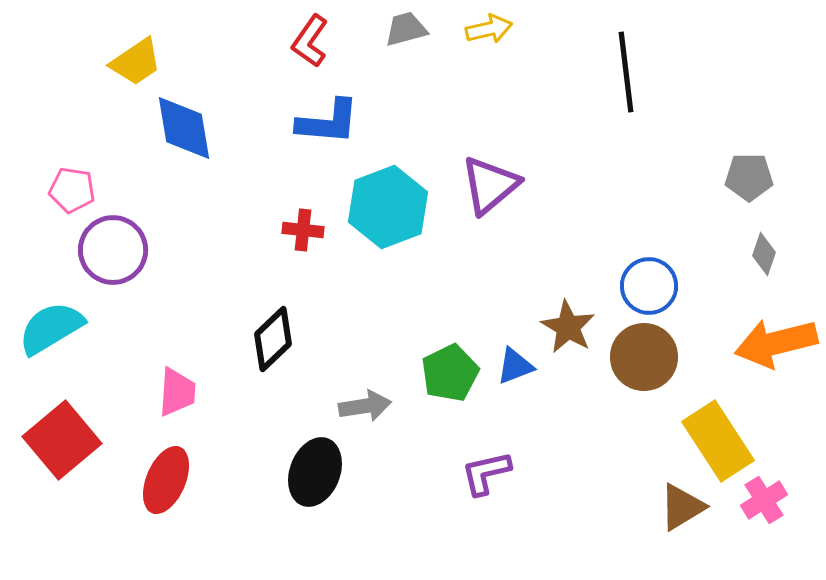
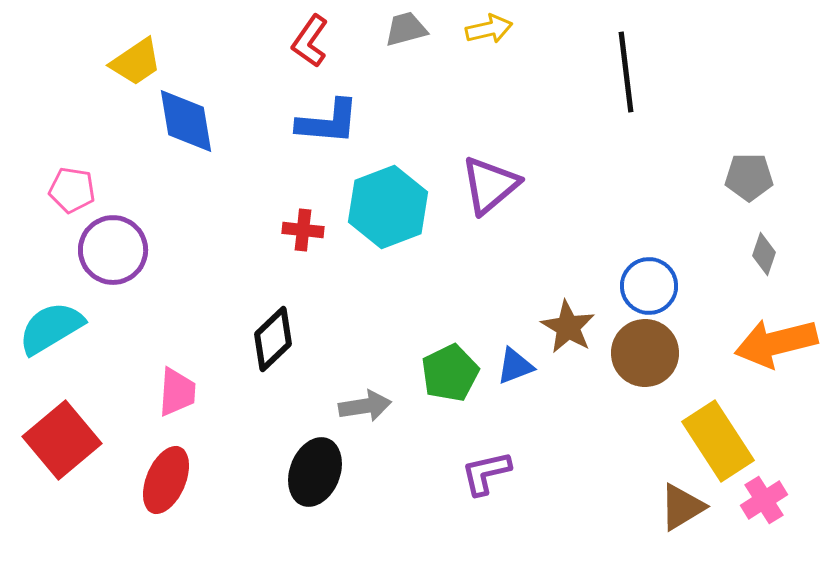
blue diamond: moved 2 px right, 7 px up
brown circle: moved 1 px right, 4 px up
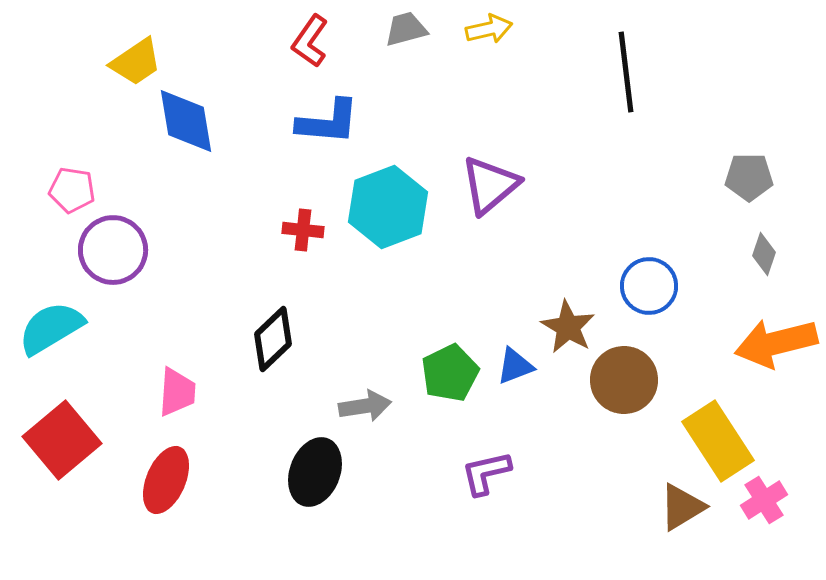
brown circle: moved 21 px left, 27 px down
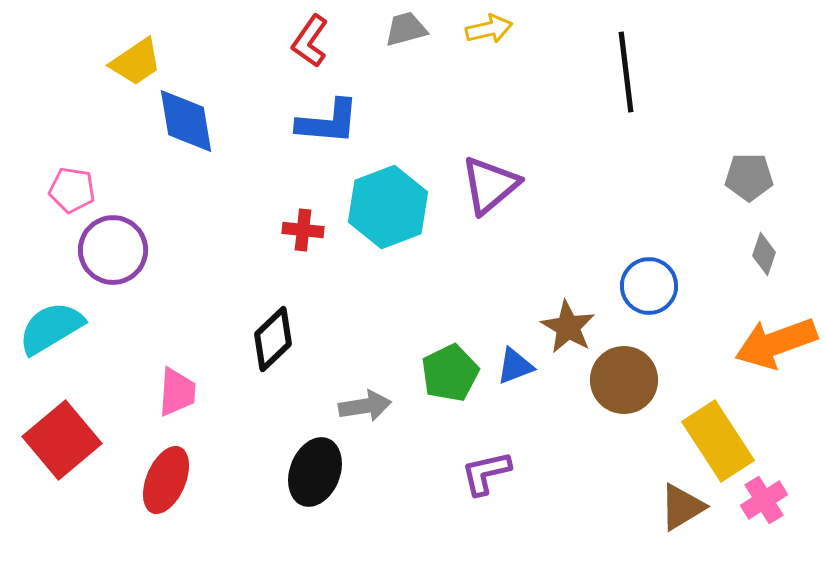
orange arrow: rotated 6 degrees counterclockwise
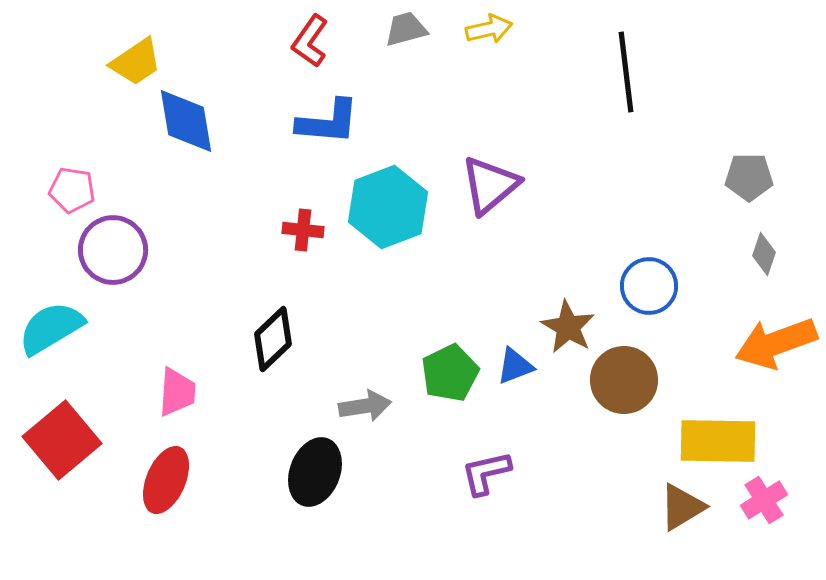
yellow rectangle: rotated 56 degrees counterclockwise
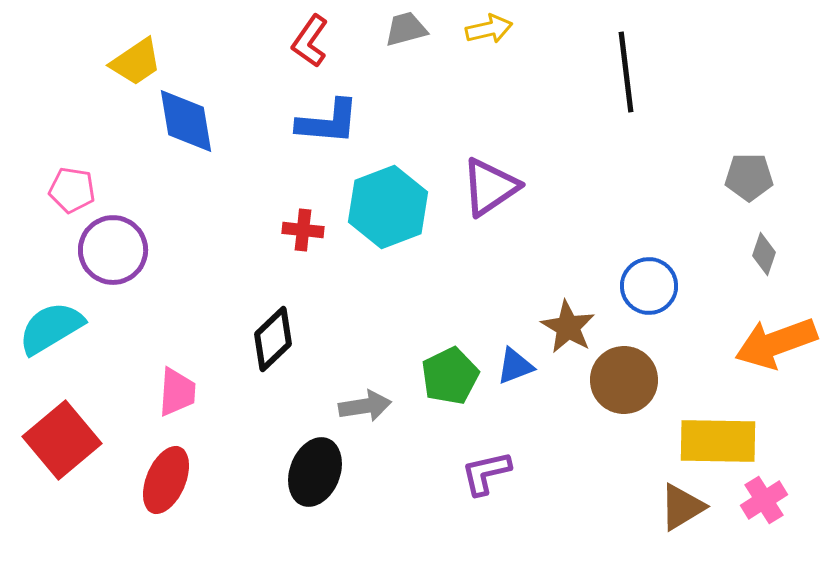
purple triangle: moved 2 px down; rotated 6 degrees clockwise
green pentagon: moved 3 px down
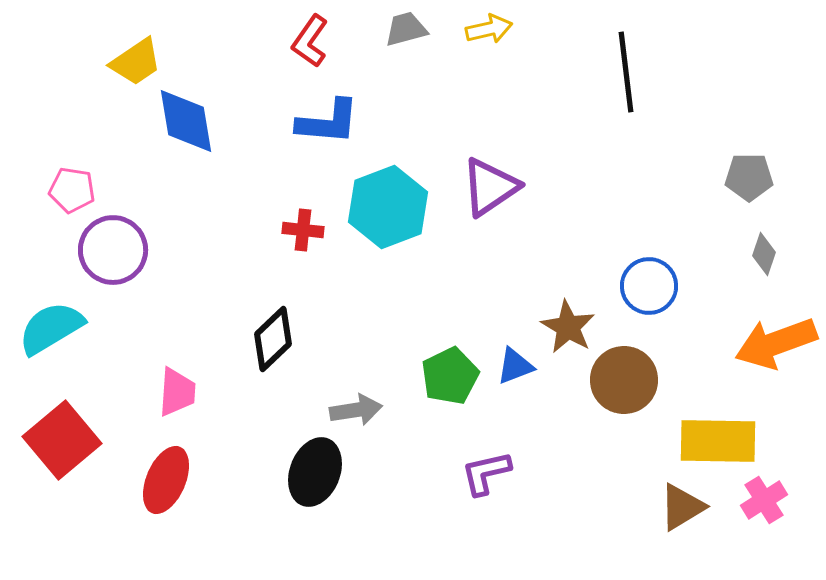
gray arrow: moved 9 px left, 4 px down
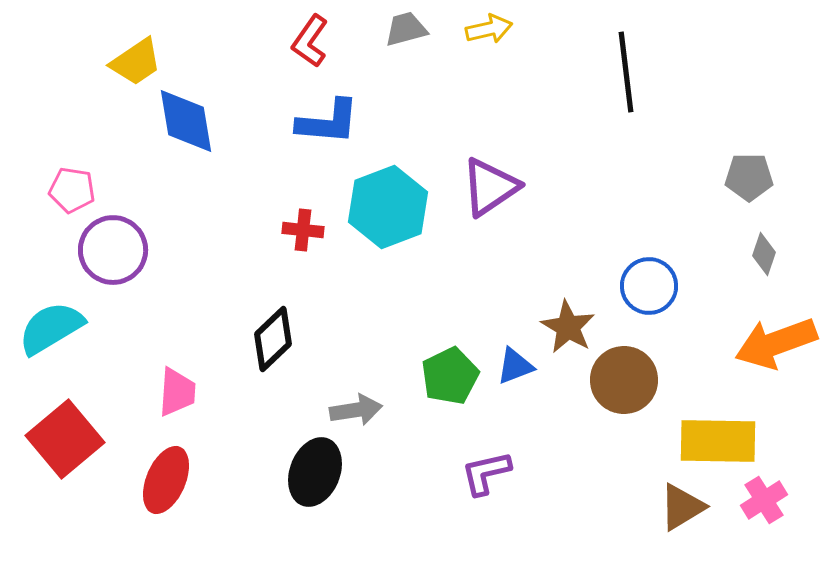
red square: moved 3 px right, 1 px up
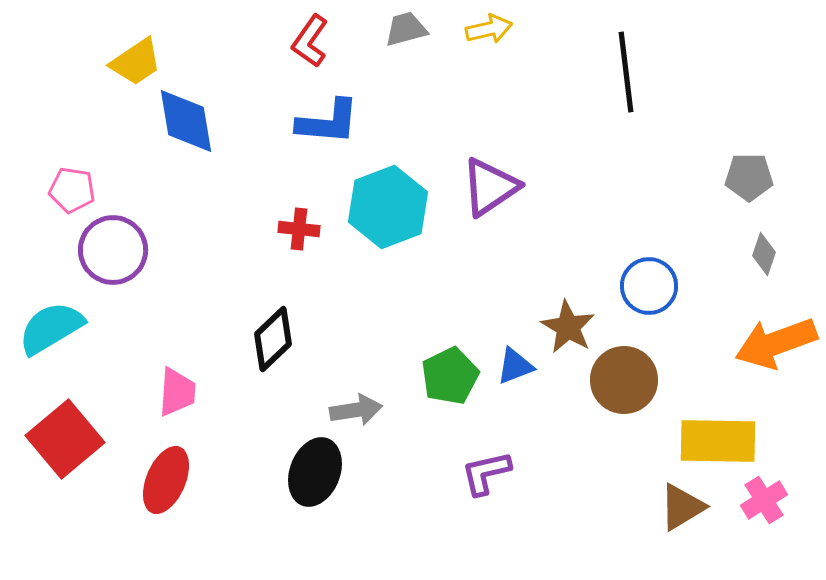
red cross: moved 4 px left, 1 px up
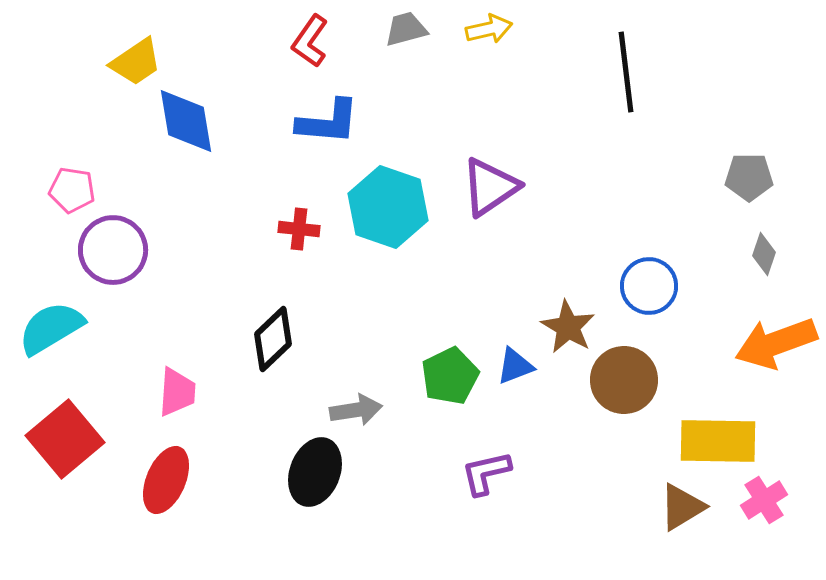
cyan hexagon: rotated 20 degrees counterclockwise
